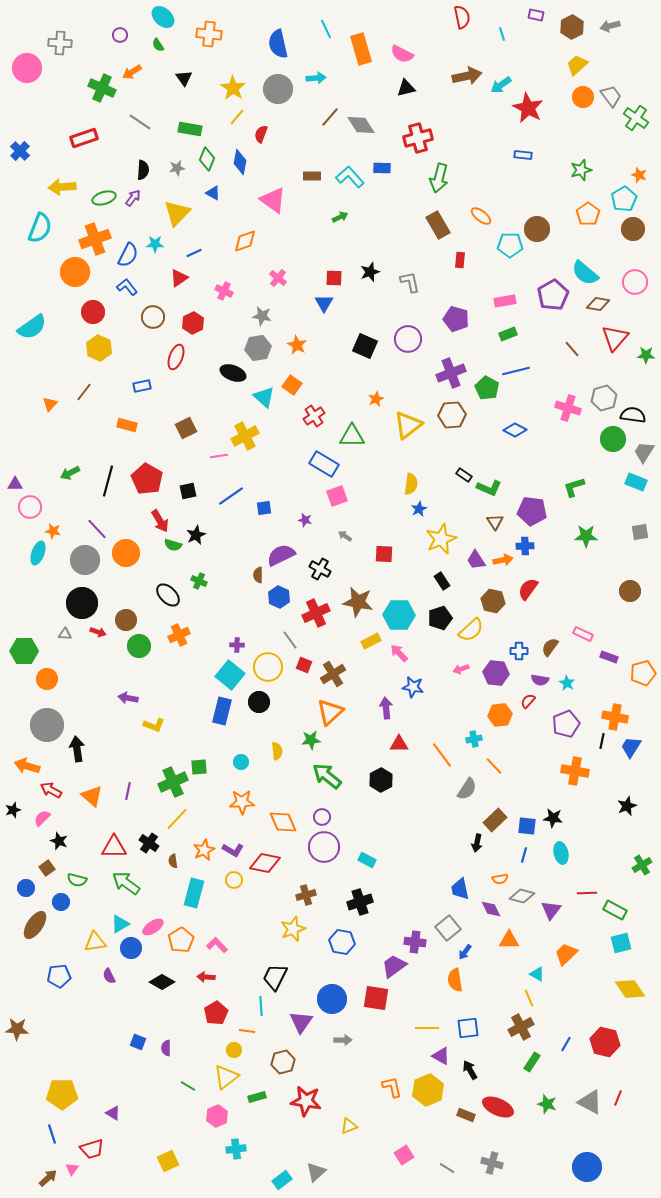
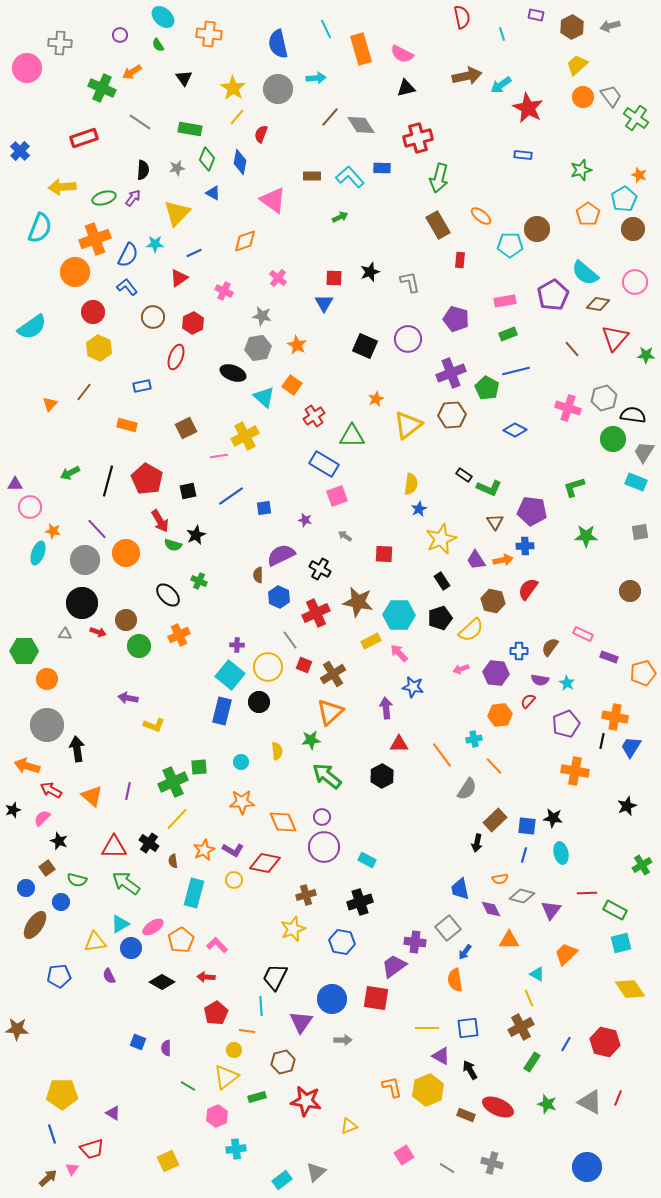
black hexagon at (381, 780): moved 1 px right, 4 px up
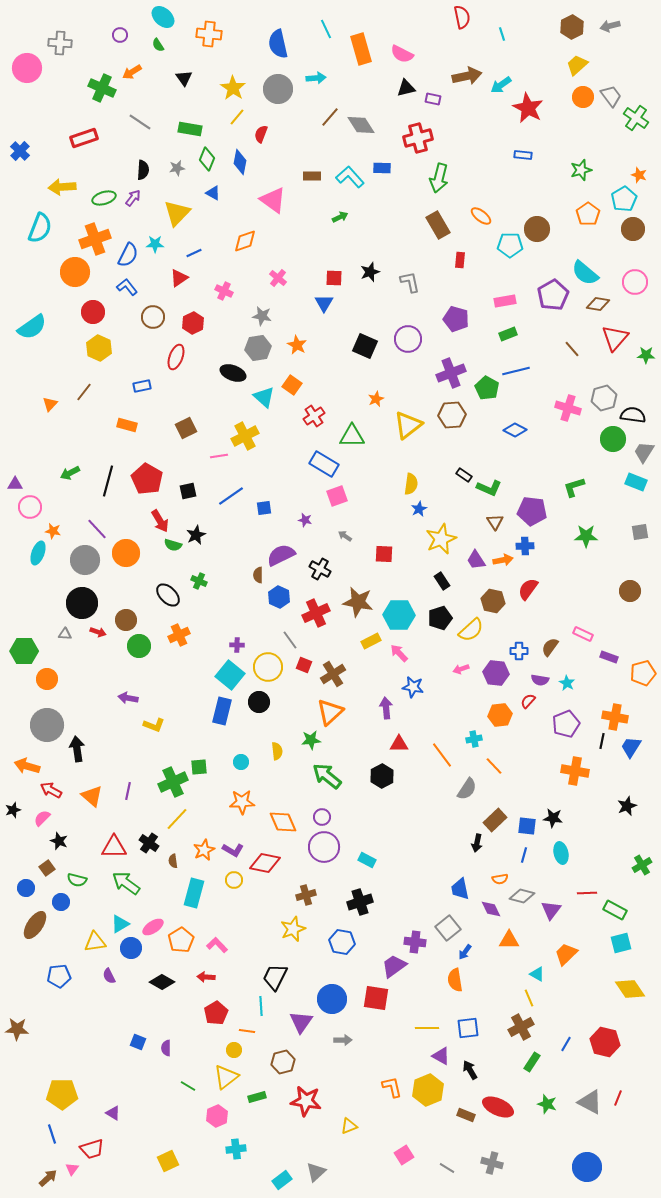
purple rectangle at (536, 15): moved 103 px left, 84 px down
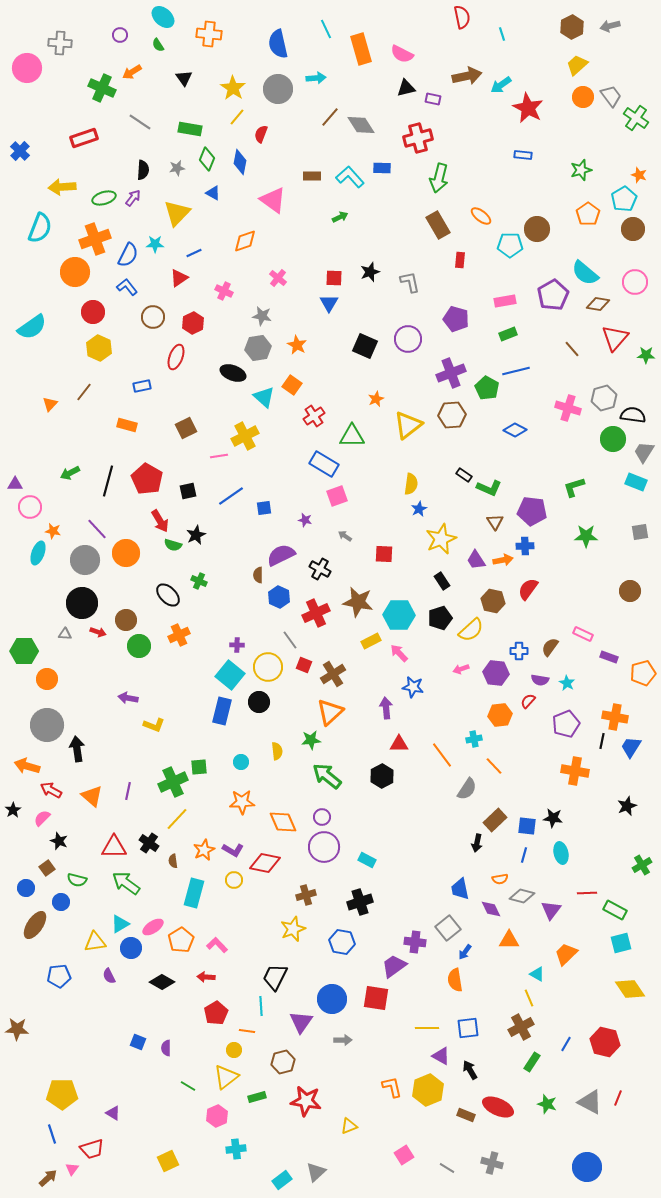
blue triangle at (324, 303): moved 5 px right
black star at (13, 810): rotated 14 degrees counterclockwise
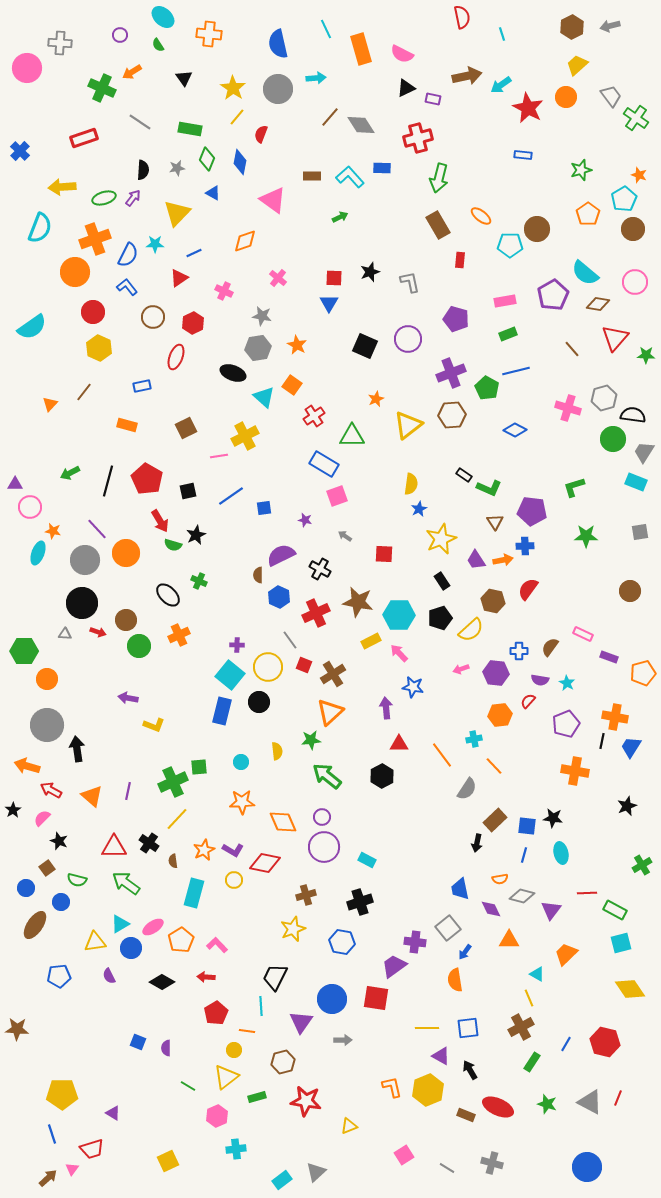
black triangle at (406, 88): rotated 12 degrees counterclockwise
orange circle at (583, 97): moved 17 px left
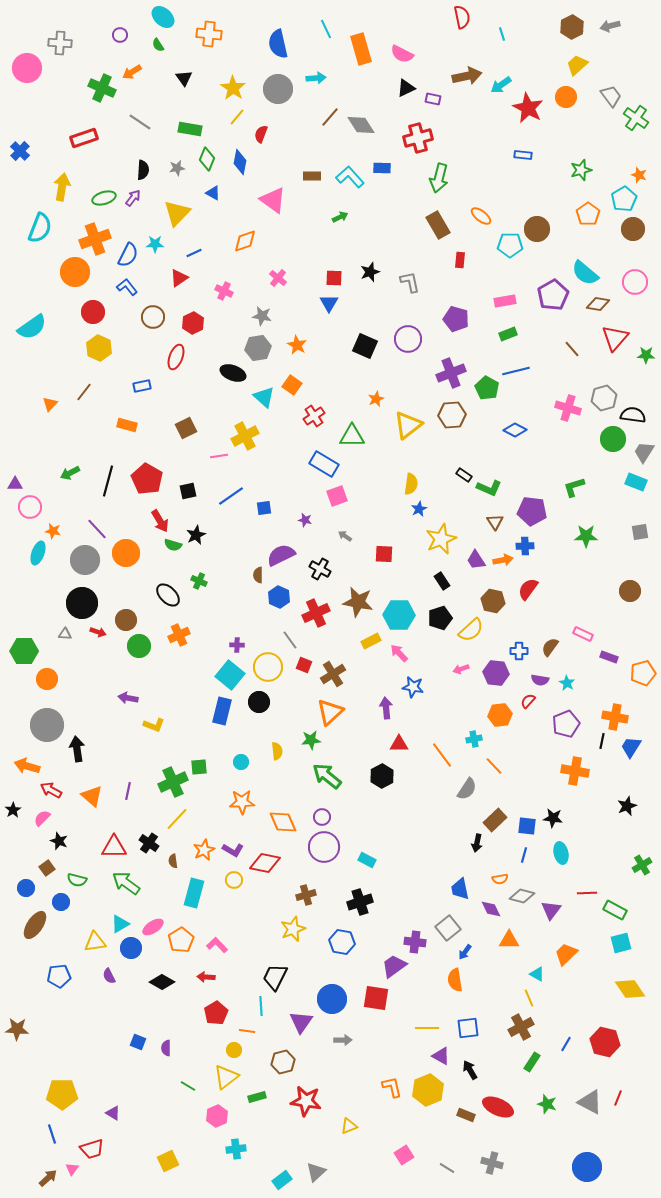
yellow arrow at (62, 187): rotated 104 degrees clockwise
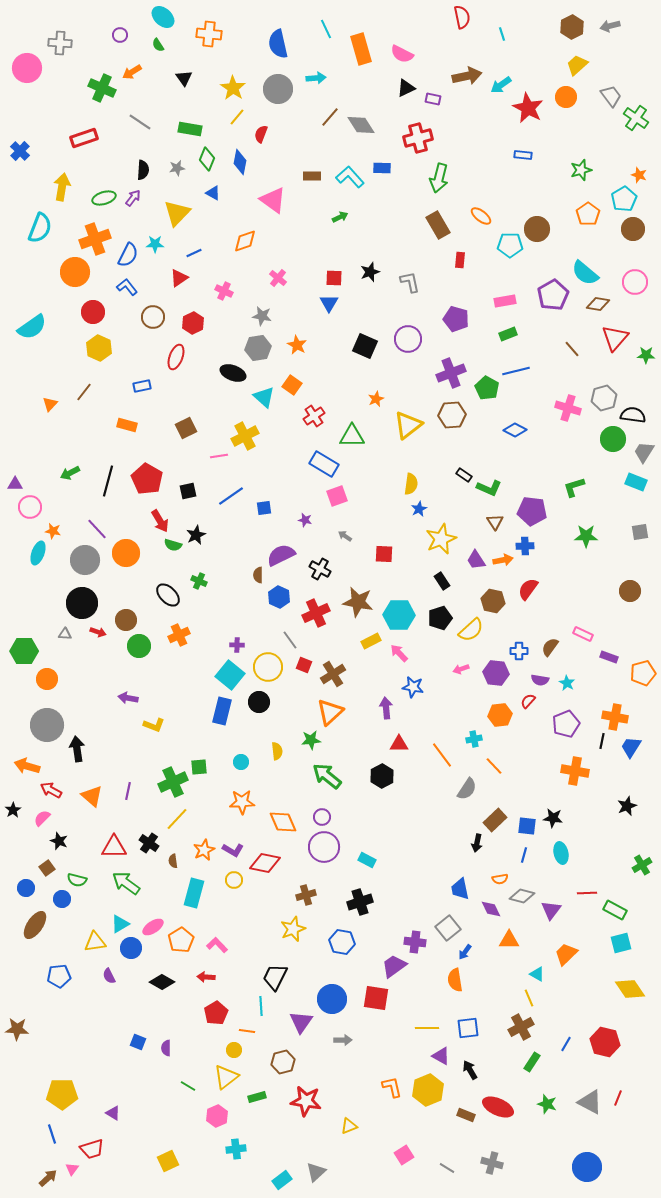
blue circle at (61, 902): moved 1 px right, 3 px up
